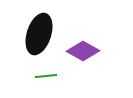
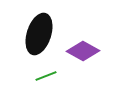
green line: rotated 15 degrees counterclockwise
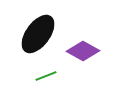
black ellipse: moved 1 px left; rotated 18 degrees clockwise
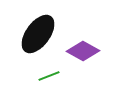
green line: moved 3 px right
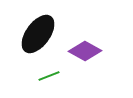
purple diamond: moved 2 px right
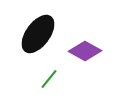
green line: moved 3 px down; rotated 30 degrees counterclockwise
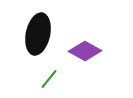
black ellipse: rotated 24 degrees counterclockwise
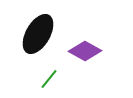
black ellipse: rotated 18 degrees clockwise
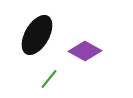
black ellipse: moved 1 px left, 1 px down
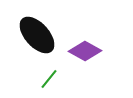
black ellipse: rotated 72 degrees counterclockwise
